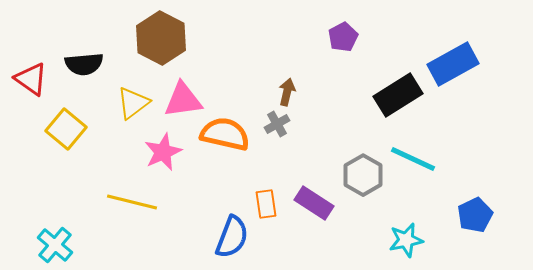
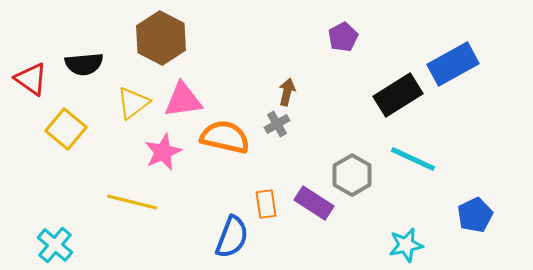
orange semicircle: moved 3 px down
gray hexagon: moved 11 px left
cyan star: moved 5 px down
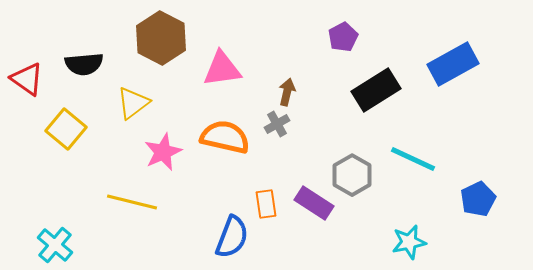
red triangle: moved 4 px left
black rectangle: moved 22 px left, 5 px up
pink triangle: moved 39 px right, 31 px up
blue pentagon: moved 3 px right, 16 px up
cyan star: moved 3 px right, 3 px up
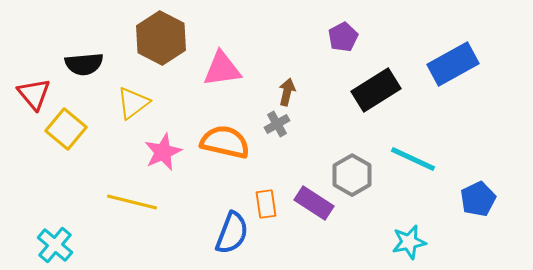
red triangle: moved 7 px right, 15 px down; rotated 15 degrees clockwise
orange semicircle: moved 5 px down
blue semicircle: moved 4 px up
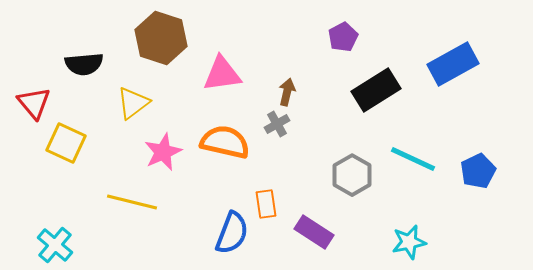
brown hexagon: rotated 9 degrees counterclockwise
pink triangle: moved 5 px down
red triangle: moved 9 px down
yellow square: moved 14 px down; rotated 15 degrees counterclockwise
blue pentagon: moved 28 px up
purple rectangle: moved 29 px down
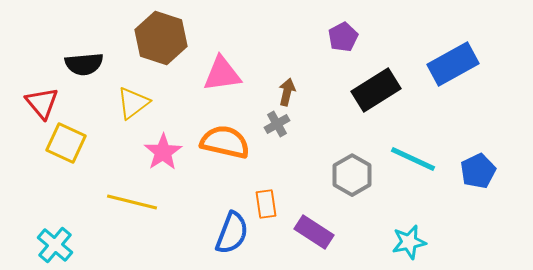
red triangle: moved 8 px right
pink star: rotated 9 degrees counterclockwise
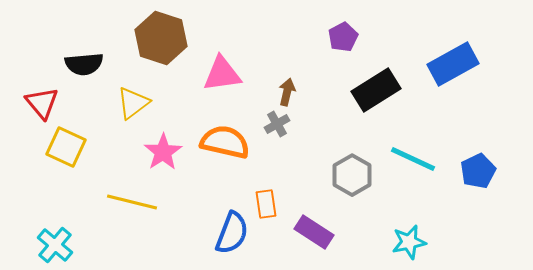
yellow square: moved 4 px down
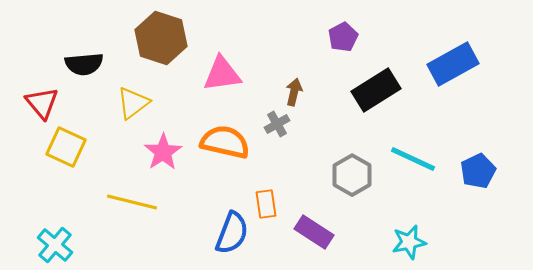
brown arrow: moved 7 px right
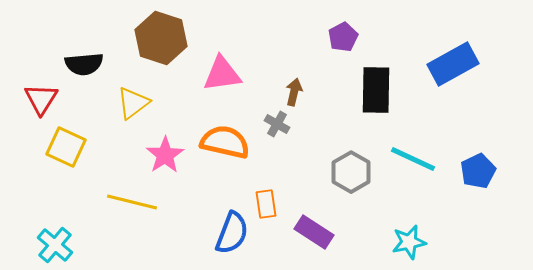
black rectangle: rotated 57 degrees counterclockwise
red triangle: moved 1 px left, 4 px up; rotated 12 degrees clockwise
gray cross: rotated 30 degrees counterclockwise
pink star: moved 2 px right, 3 px down
gray hexagon: moved 1 px left, 3 px up
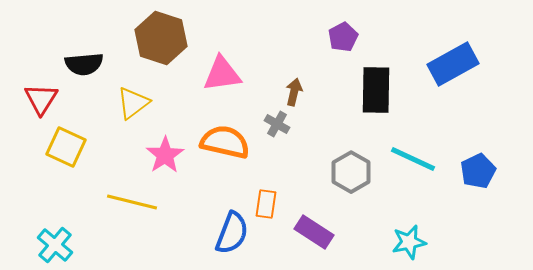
orange rectangle: rotated 16 degrees clockwise
